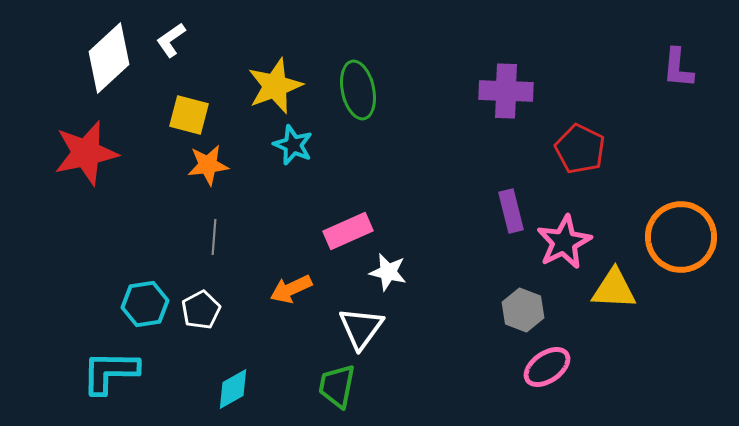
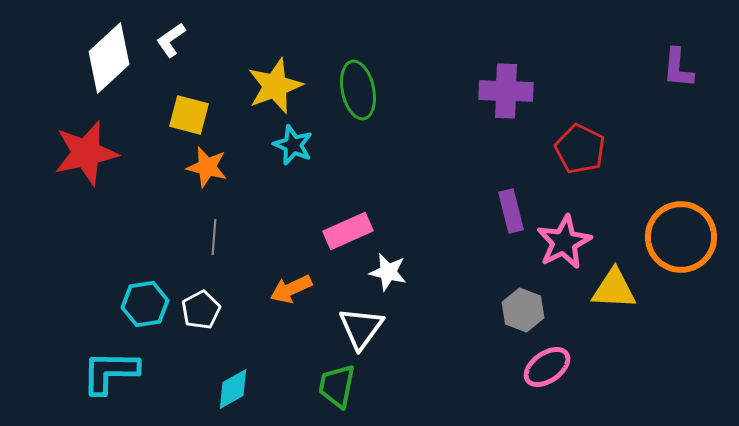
orange star: moved 1 px left, 2 px down; rotated 21 degrees clockwise
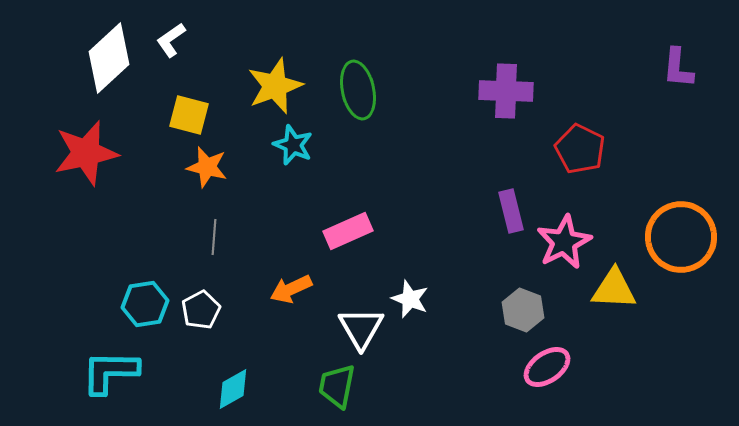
white star: moved 22 px right, 27 px down; rotated 9 degrees clockwise
white triangle: rotated 6 degrees counterclockwise
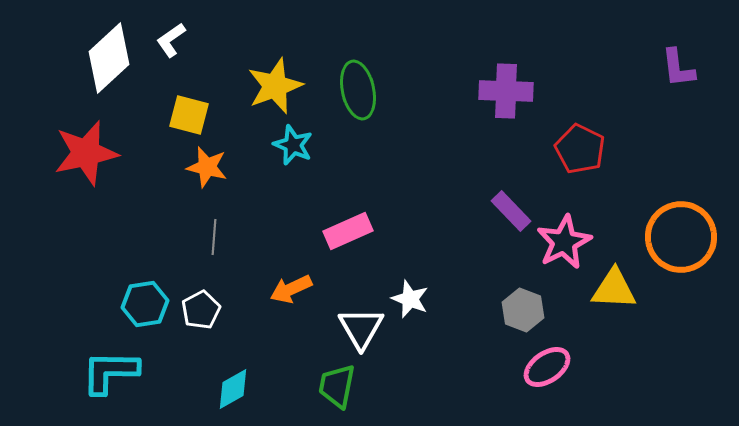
purple L-shape: rotated 12 degrees counterclockwise
purple rectangle: rotated 30 degrees counterclockwise
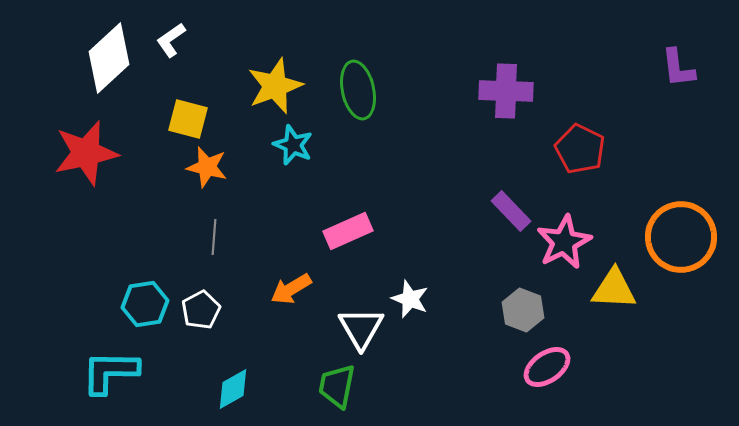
yellow square: moved 1 px left, 4 px down
orange arrow: rotated 6 degrees counterclockwise
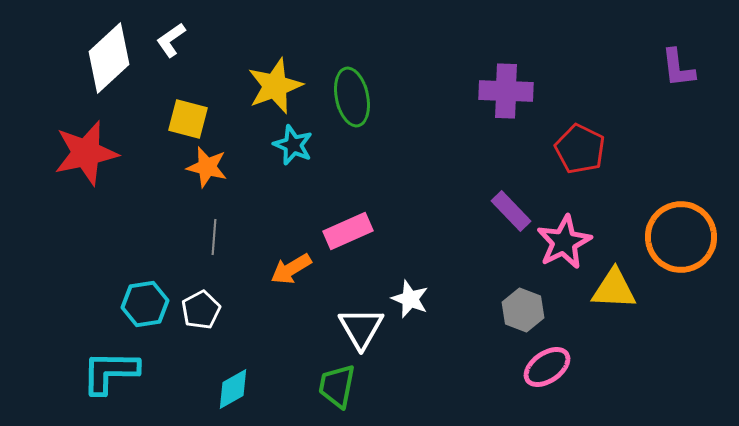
green ellipse: moved 6 px left, 7 px down
orange arrow: moved 20 px up
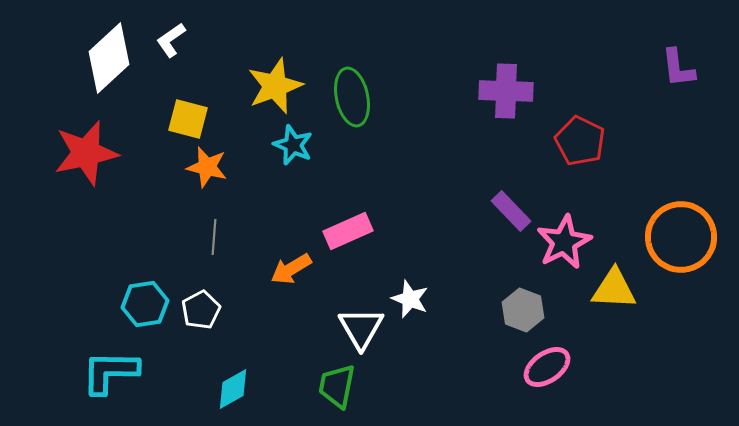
red pentagon: moved 8 px up
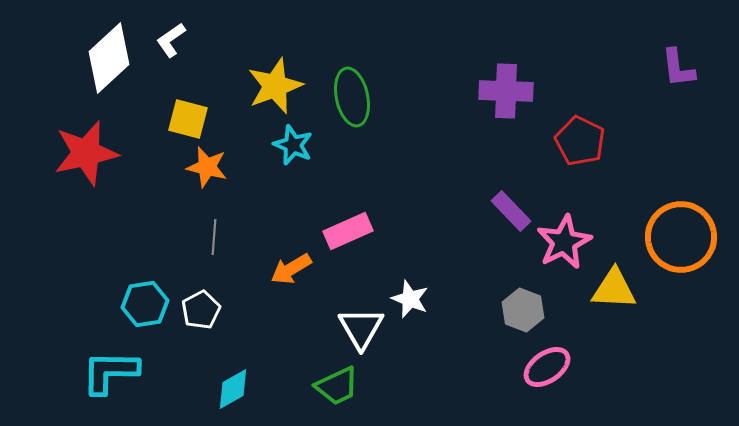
green trapezoid: rotated 126 degrees counterclockwise
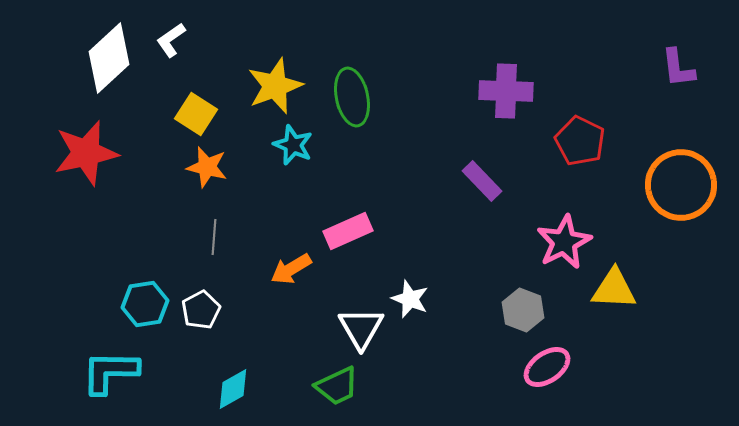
yellow square: moved 8 px right, 5 px up; rotated 18 degrees clockwise
purple rectangle: moved 29 px left, 30 px up
orange circle: moved 52 px up
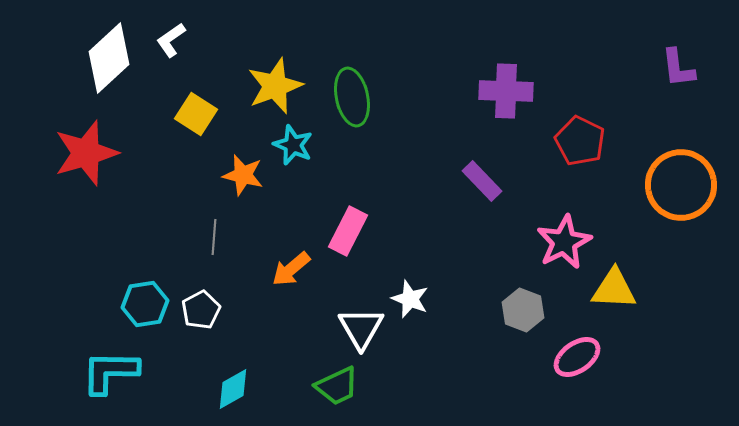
red star: rotated 4 degrees counterclockwise
orange star: moved 36 px right, 8 px down
pink rectangle: rotated 39 degrees counterclockwise
orange arrow: rotated 9 degrees counterclockwise
pink ellipse: moved 30 px right, 10 px up
